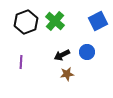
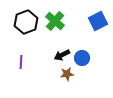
blue circle: moved 5 px left, 6 px down
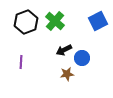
black arrow: moved 2 px right, 5 px up
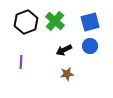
blue square: moved 8 px left, 1 px down; rotated 12 degrees clockwise
blue circle: moved 8 px right, 12 px up
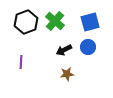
blue circle: moved 2 px left, 1 px down
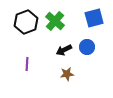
blue square: moved 4 px right, 4 px up
blue circle: moved 1 px left
purple line: moved 6 px right, 2 px down
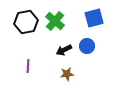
black hexagon: rotated 10 degrees clockwise
blue circle: moved 1 px up
purple line: moved 1 px right, 2 px down
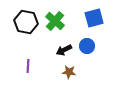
black hexagon: rotated 20 degrees clockwise
brown star: moved 2 px right, 2 px up; rotated 16 degrees clockwise
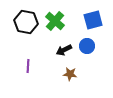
blue square: moved 1 px left, 2 px down
brown star: moved 1 px right, 2 px down
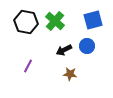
purple line: rotated 24 degrees clockwise
